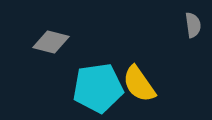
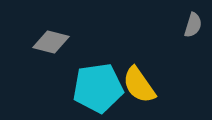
gray semicircle: rotated 25 degrees clockwise
yellow semicircle: moved 1 px down
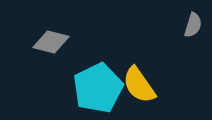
cyan pentagon: rotated 18 degrees counterclockwise
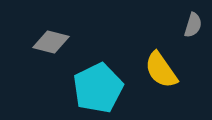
yellow semicircle: moved 22 px right, 15 px up
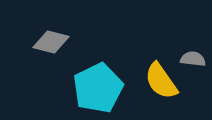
gray semicircle: moved 34 px down; rotated 100 degrees counterclockwise
yellow semicircle: moved 11 px down
